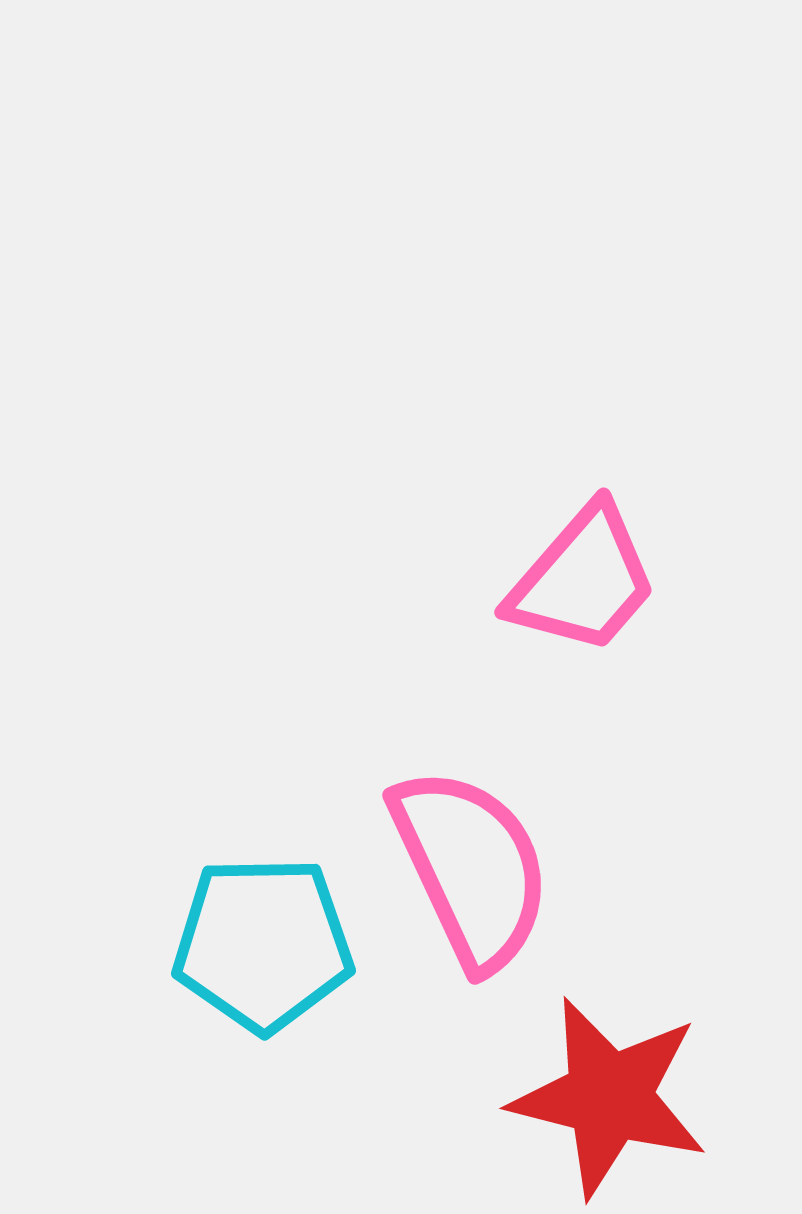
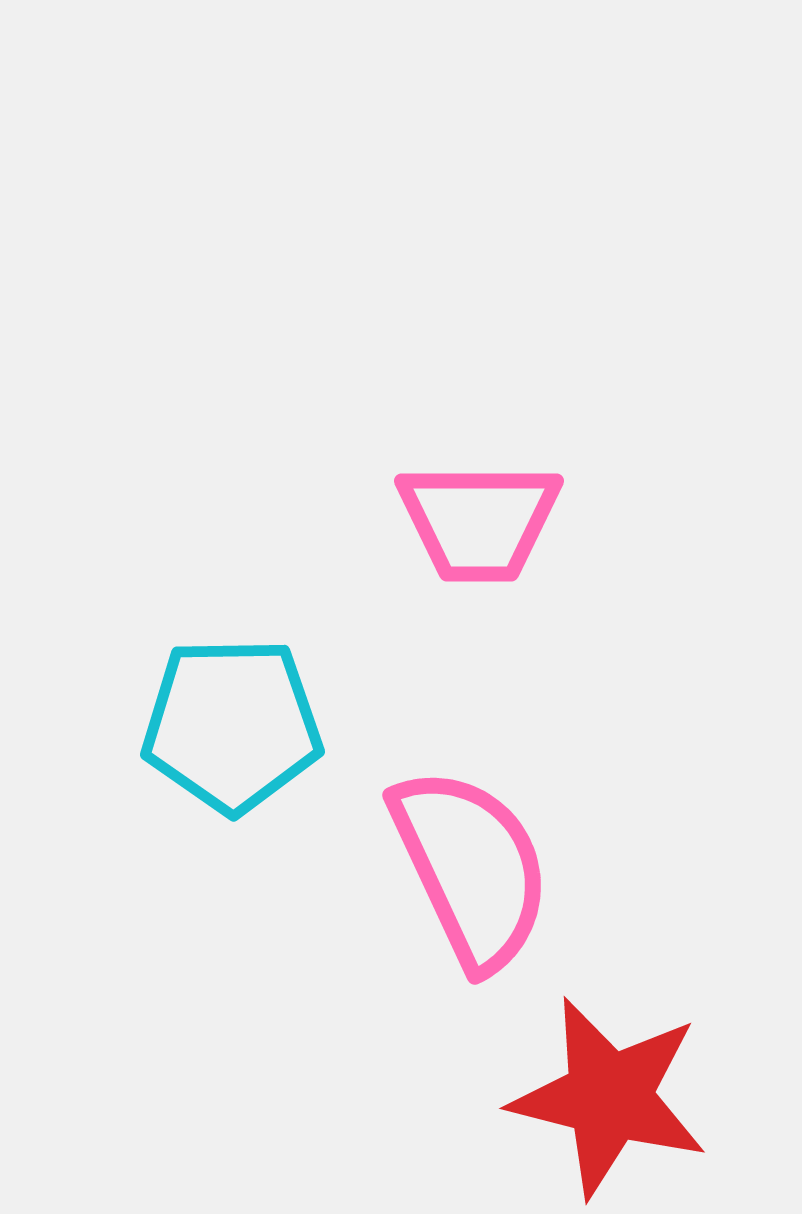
pink trapezoid: moved 104 px left, 59 px up; rotated 49 degrees clockwise
cyan pentagon: moved 31 px left, 219 px up
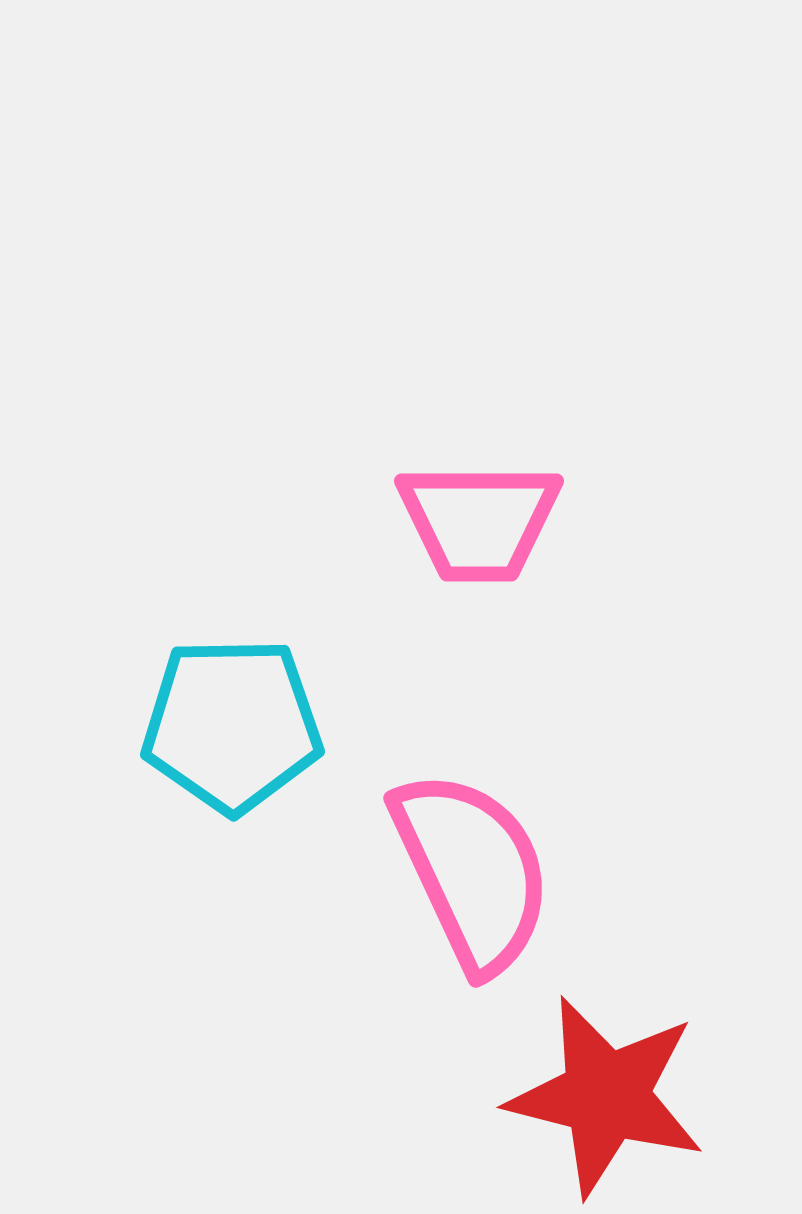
pink semicircle: moved 1 px right, 3 px down
red star: moved 3 px left, 1 px up
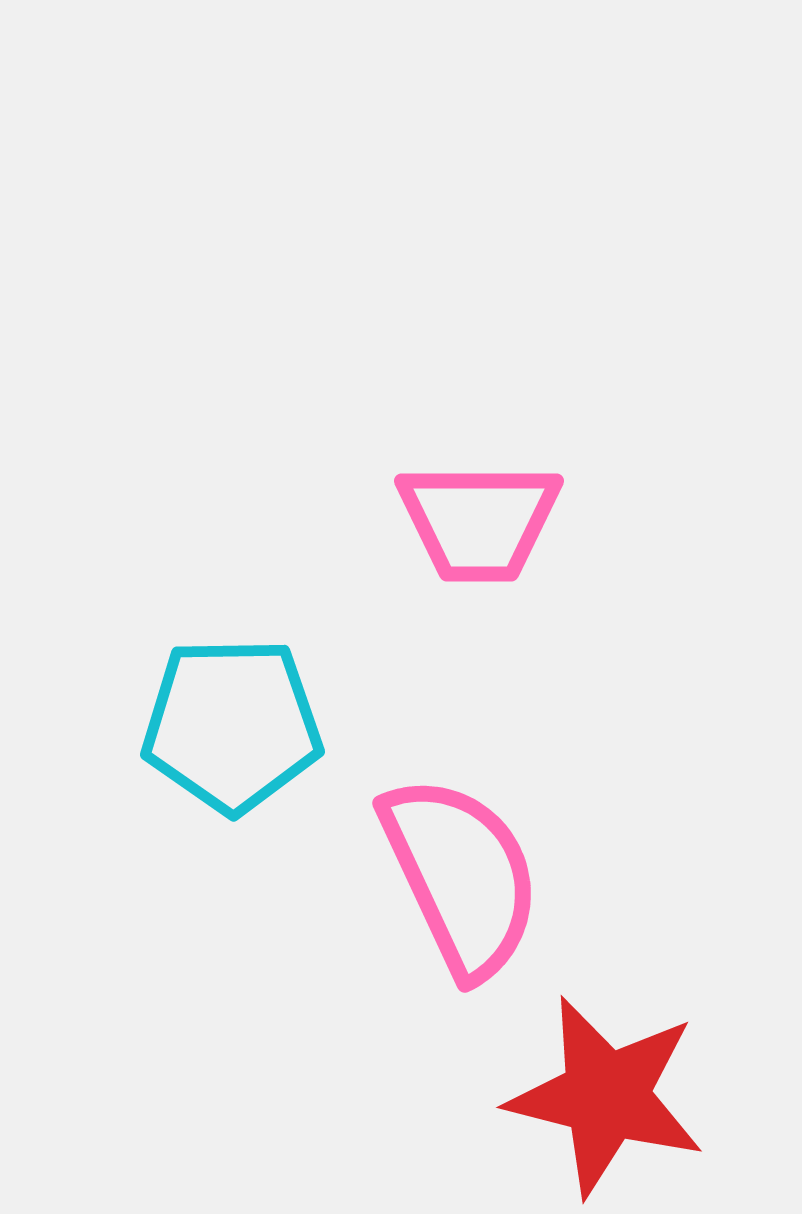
pink semicircle: moved 11 px left, 5 px down
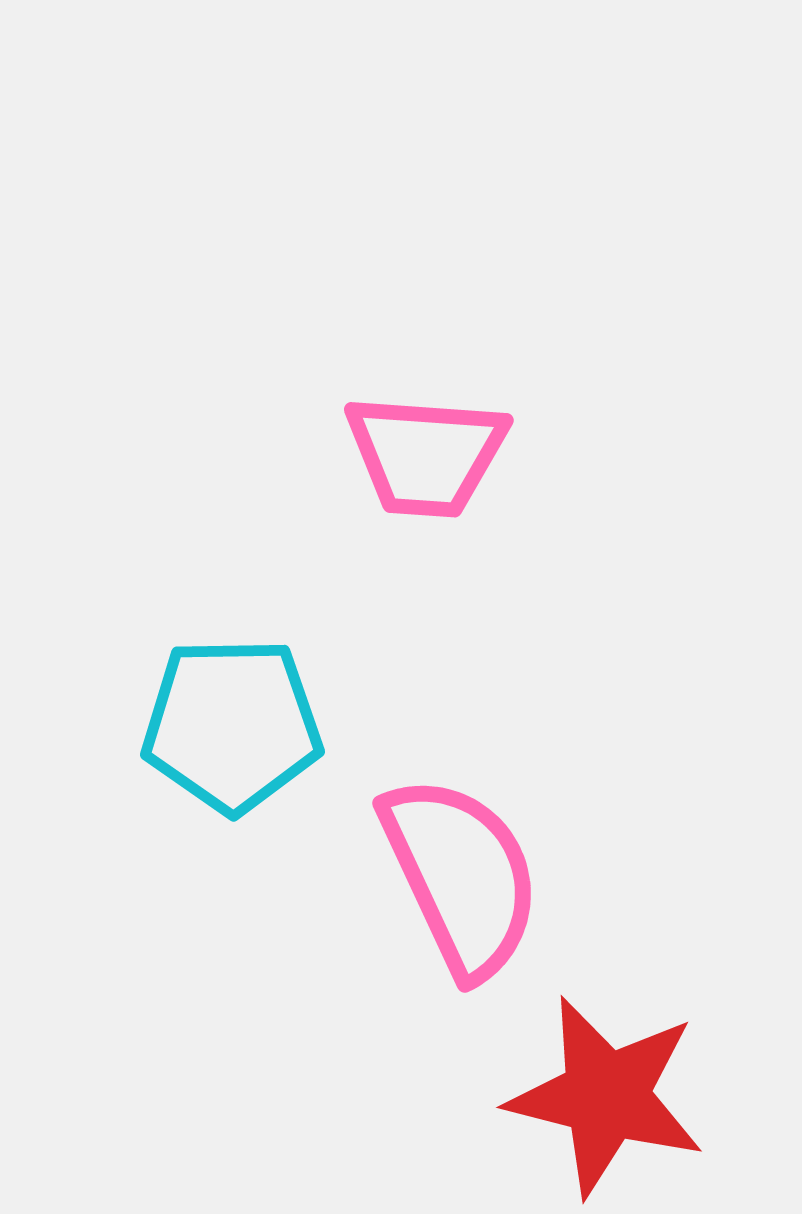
pink trapezoid: moved 53 px left, 66 px up; rotated 4 degrees clockwise
